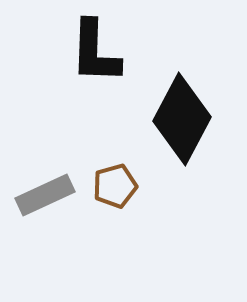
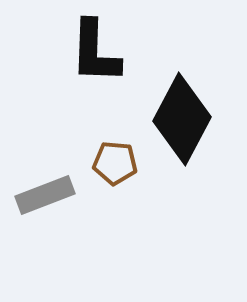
brown pentagon: moved 23 px up; rotated 21 degrees clockwise
gray rectangle: rotated 4 degrees clockwise
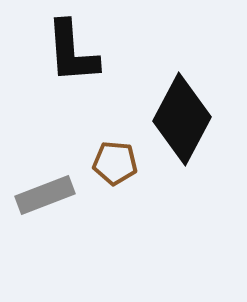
black L-shape: moved 23 px left; rotated 6 degrees counterclockwise
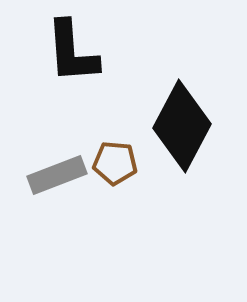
black diamond: moved 7 px down
gray rectangle: moved 12 px right, 20 px up
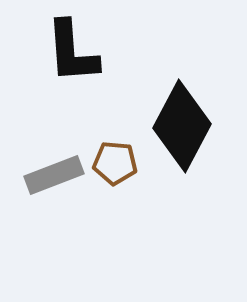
gray rectangle: moved 3 px left
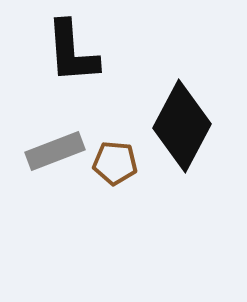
gray rectangle: moved 1 px right, 24 px up
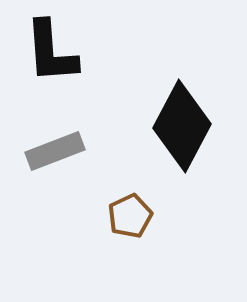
black L-shape: moved 21 px left
brown pentagon: moved 15 px right, 53 px down; rotated 30 degrees counterclockwise
